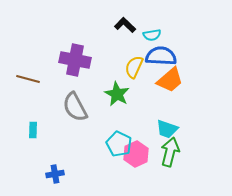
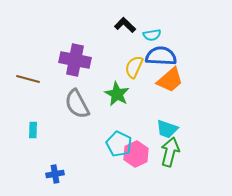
gray semicircle: moved 2 px right, 3 px up
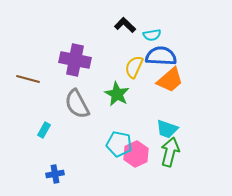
cyan rectangle: moved 11 px right; rotated 28 degrees clockwise
cyan pentagon: rotated 15 degrees counterclockwise
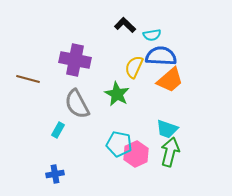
cyan rectangle: moved 14 px right
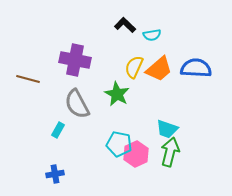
blue semicircle: moved 35 px right, 12 px down
orange trapezoid: moved 11 px left, 11 px up
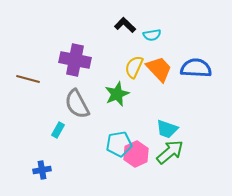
orange trapezoid: rotated 92 degrees counterclockwise
green star: rotated 20 degrees clockwise
cyan pentagon: rotated 20 degrees counterclockwise
green arrow: rotated 36 degrees clockwise
blue cross: moved 13 px left, 4 px up
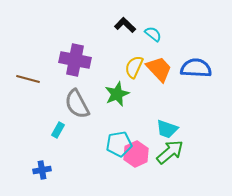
cyan semicircle: moved 1 px right, 1 px up; rotated 132 degrees counterclockwise
